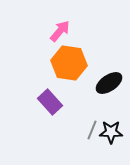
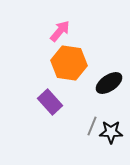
gray line: moved 4 px up
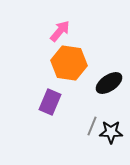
purple rectangle: rotated 65 degrees clockwise
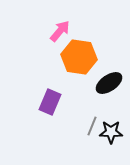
orange hexagon: moved 10 px right, 6 px up
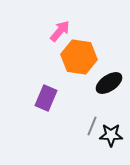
purple rectangle: moved 4 px left, 4 px up
black star: moved 3 px down
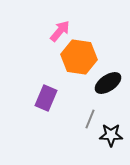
black ellipse: moved 1 px left
gray line: moved 2 px left, 7 px up
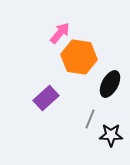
pink arrow: moved 2 px down
black ellipse: moved 2 px right, 1 px down; rotated 28 degrees counterclockwise
purple rectangle: rotated 25 degrees clockwise
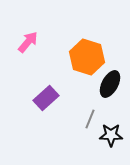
pink arrow: moved 32 px left, 9 px down
orange hexagon: moved 8 px right; rotated 8 degrees clockwise
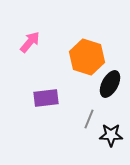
pink arrow: moved 2 px right
purple rectangle: rotated 35 degrees clockwise
gray line: moved 1 px left
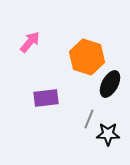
black star: moved 3 px left, 1 px up
